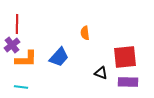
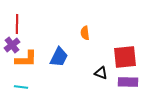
blue trapezoid: rotated 15 degrees counterclockwise
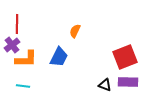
orange semicircle: moved 10 px left, 2 px up; rotated 32 degrees clockwise
red square: rotated 15 degrees counterclockwise
black triangle: moved 4 px right, 12 px down
cyan line: moved 2 px right, 1 px up
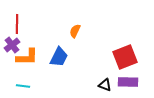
orange L-shape: moved 1 px right, 2 px up
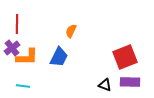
orange semicircle: moved 4 px left
purple cross: moved 3 px down
purple rectangle: moved 2 px right
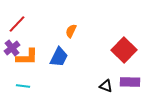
red line: rotated 42 degrees clockwise
red square: moved 1 px left, 7 px up; rotated 25 degrees counterclockwise
black triangle: moved 1 px right, 1 px down
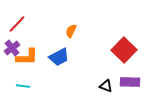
blue trapezoid: rotated 35 degrees clockwise
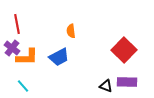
red line: rotated 54 degrees counterclockwise
orange semicircle: rotated 32 degrees counterclockwise
purple cross: rotated 14 degrees counterclockwise
purple rectangle: moved 3 px left
cyan line: rotated 40 degrees clockwise
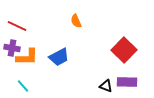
red line: moved 2 px down; rotated 54 degrees counterclockwise
orange semicircle: moved 5 px right, 10 px up; rotated 16 degrees counterclockwise
purple cross: rotated 28 degrees counterclockwise
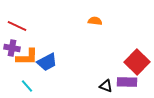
orange semicircle: moved 19 px right; rotated 120 degrees clockwise
red square: moved 13 px right, 12 px down
blue trapezoid: moved 12 px left, 5 px down
cyan line: moved 4 px right
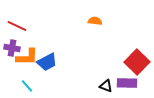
purple rectangle: moved 1 px down
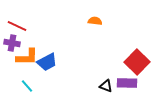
purple cross: moved 5 px up
